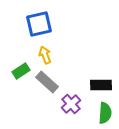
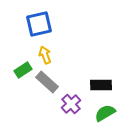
green rectangle: moved 2 px right, 1 px up
green semicircle: rotated 125 degrees counterclockwise
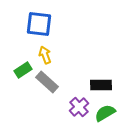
blue square: rotated 20 degrees clockwise
purple cross: moved 8 px right, 3 px down
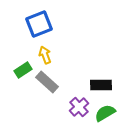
blue square: rotated 28 degrees counterclockwise
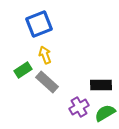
purple cross: rotated 12 degrees clockwise
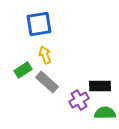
blue square: rotated 12 degrees clockwise
black rectangle: moved 1 px left, 1 px down
purple cross: moved 7 px up
green semicircle: rotated 30 degrees clockwise
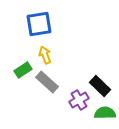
black rectangle: rotated 45 degrees clockwise
